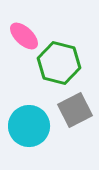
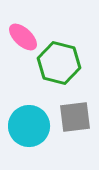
pink ellipse: moved 1 px left, 1 px down
gray square: moved 7 px down; rotated 20 degrees clockwise
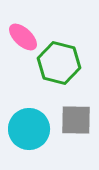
gray square: moved 1 px right, 3 px down; rotated 8 degrees clockwise
cyan circle: moved 3 px down
